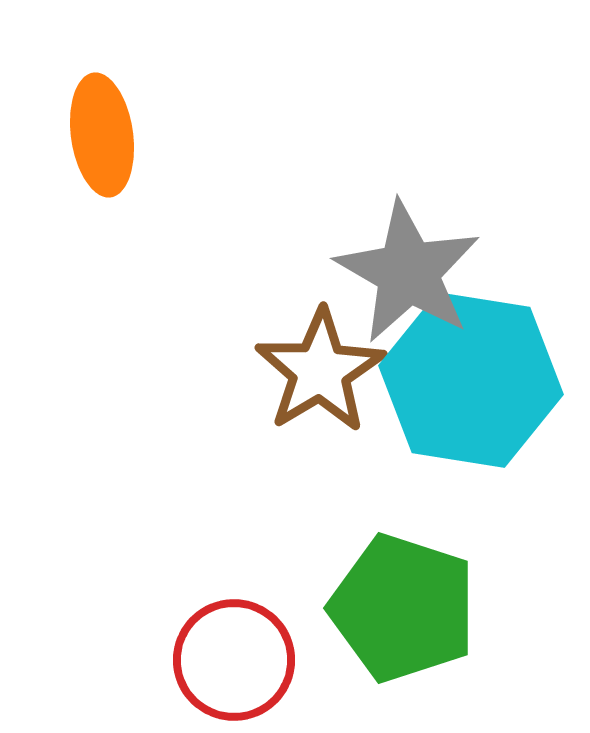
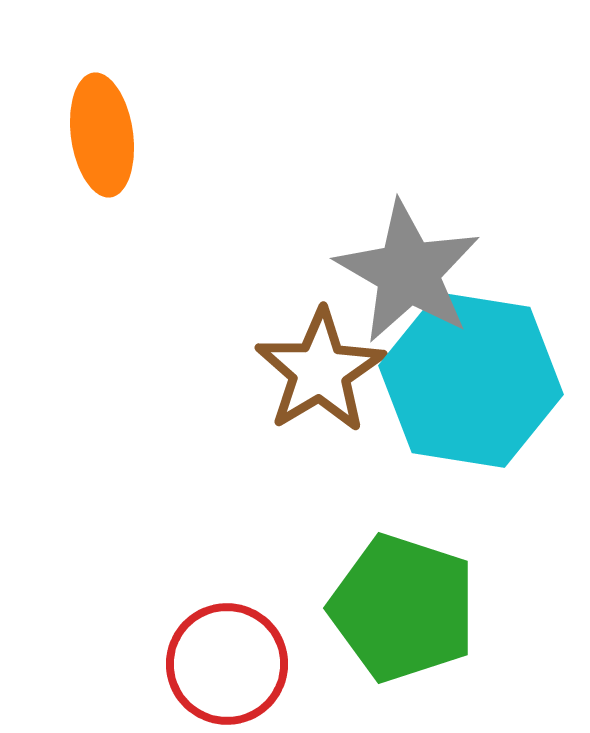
red circle: moved 7 px left, 4 px down
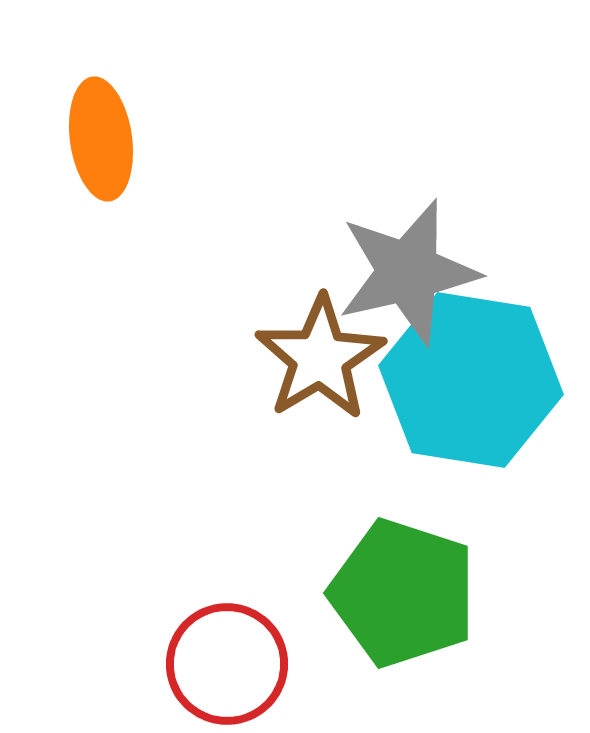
orange ellipse: moved 1 px left, 4 px down
gray star: rotated 29 degrees clockwise
brown star: moved 13 px up
green pentagon: moved 15 px up
